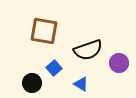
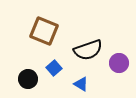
brown square: rotated 12 degrees clockwise
black circle: moved 4 px left, 4 px up
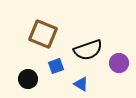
brown square: moved 1 px left, 3 px down
blue square: moved 2 px right, 2 px up; rotated 21 degrees clockwise
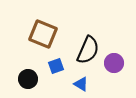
black semicircle: rotated 48 degrees counterclockwise
purple circle: moved 5 px left
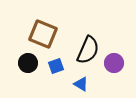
black circle: moved 16 px up
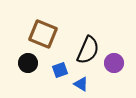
blue square: moved 4 px right, 4 px down
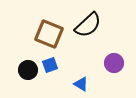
brown square: moved 6 px right
black semicircle: moved 25 px up; rotated 24 degrees clockwise
black circle: moved 7 px down
blue square: moved 10 px left, 5 px up
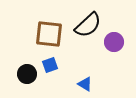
brown square: rotated 16 degrees counterclockwise
purple circle: moved 21 px up
black circle: moved 1 px left, 4 px down
blue triangle: moved 4 px right
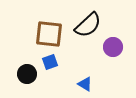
purple circle: moved 1 px left, 5 px down
blue square: moved 3 px up
